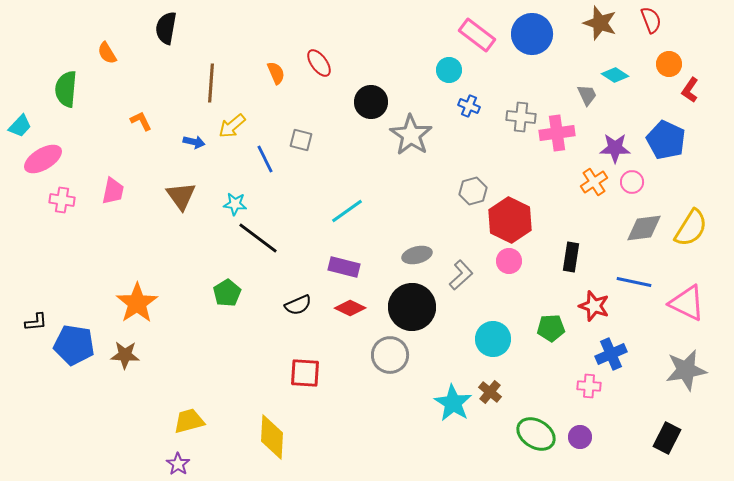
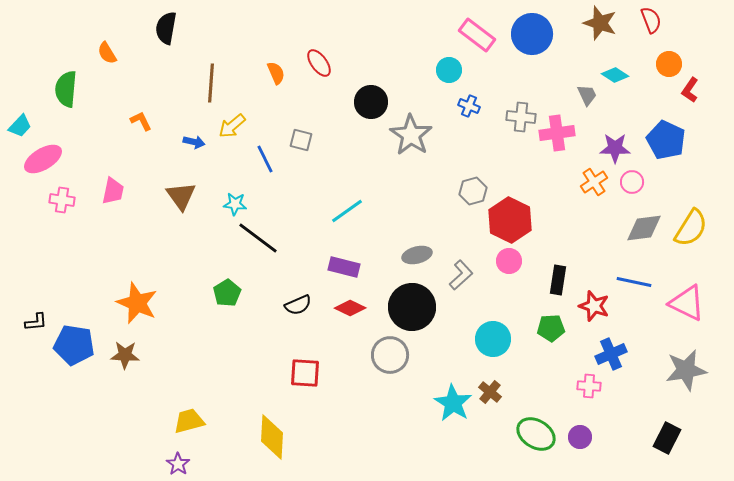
black rectangle at (571, 257): moved 13 px left, 23 px down
orange star at (137, 303): rotated 15 degrees counterclockwise
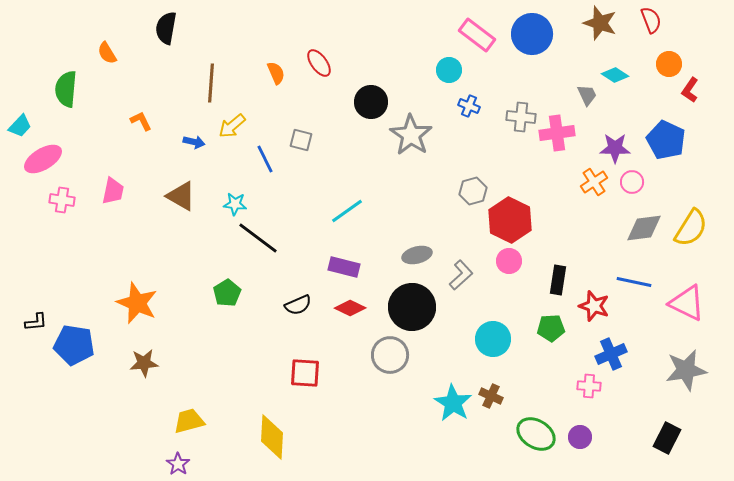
brown triangle at (181, 196): rotated 24 degrees counterclockwise
brown star at (125, 355): moved 19 px right, 8 px down; rotated 8 degrees counterclockwise
brown cross at (490, 392): moved 1 px right, 4 px down; rotated 15 degrees counterclockwise
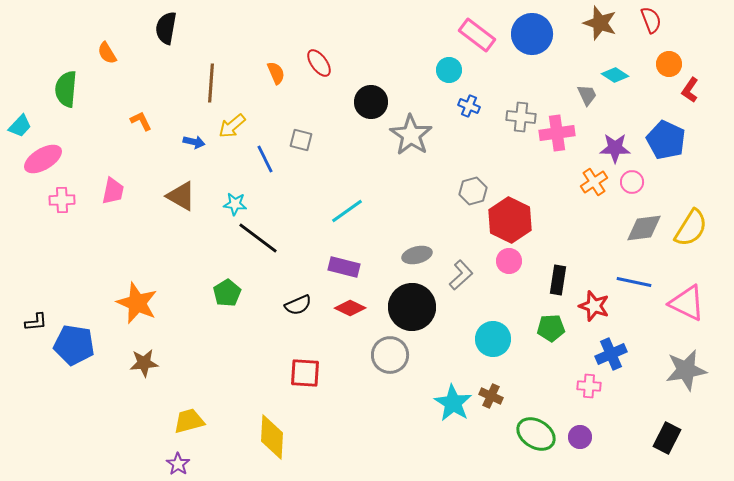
pink cross at (62, 200): rotated 10 degrees counterclockwise
